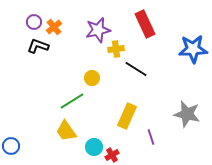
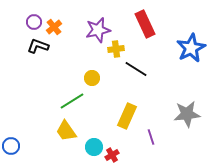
blue star: moved 2 px left, 1 px up; rotated 24 degrees counterclockwise
gray star: rotated 20 degrees counterclockwise
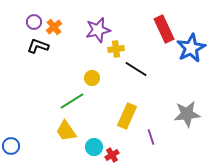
red rectangle: moved 19 px right, 5 px down
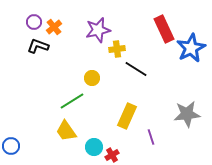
yellow cross: moved 1 px right
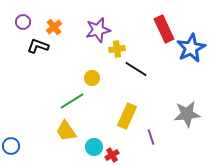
purple circle: moved 11 px left
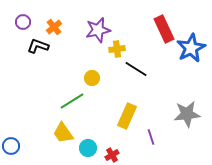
yellow trapezoid: moved 3 px left, 2 px down
cyan circle: moved 6 px left, 1 px down
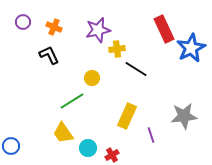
orange cross: rotated 28 degrees counterclockwise
black L-shape: moved 11 px right, 9 px down; rotated 45 degrees clockwise
gray star: moved 3 px left, 2 px down
purple line: moved 2 px up
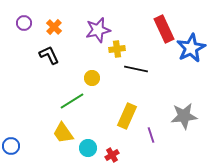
purple circle: moved 1 px right, 1 px down
orange cross: rotated 21 degrees clockwise
black line: rotated 20 degrees counterclockwise
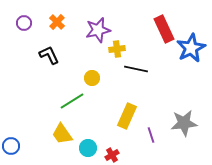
orange cross: moved 3 px right, 5 px up
gray star: moved 7 px down
yellow trapezoid: moved 1 px left, 1 px down
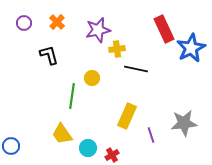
black L-shape: rotated 10 degrees clockwise
green line: moved 5 px up; rotated 50 degrees counterclockwise
